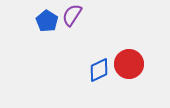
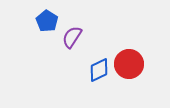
purple semicircle: moved 22 px down
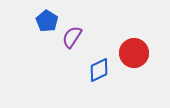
red circle: moved 5 px right, 11 px up
